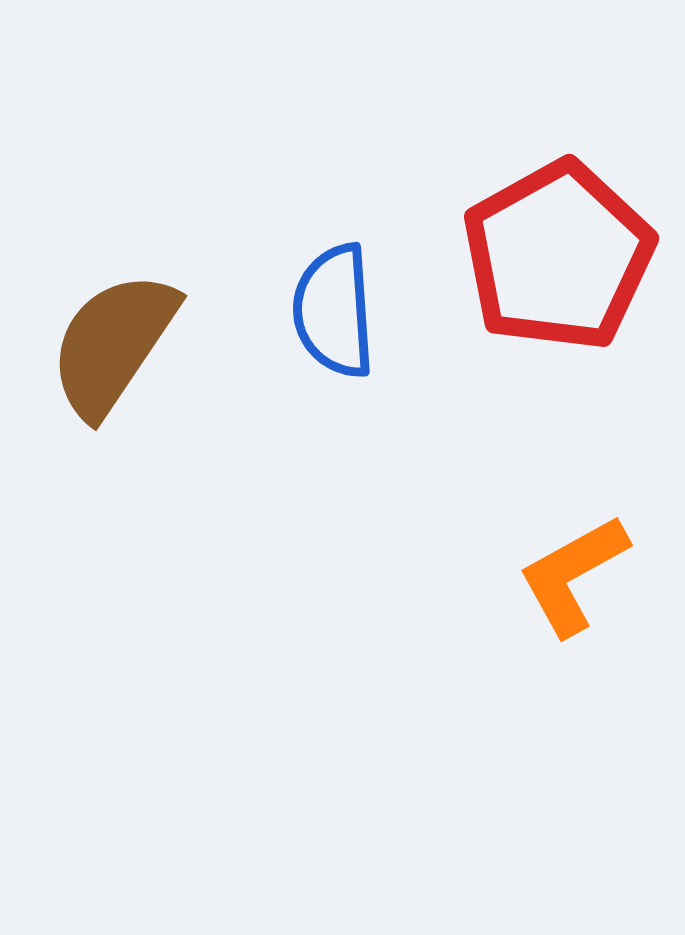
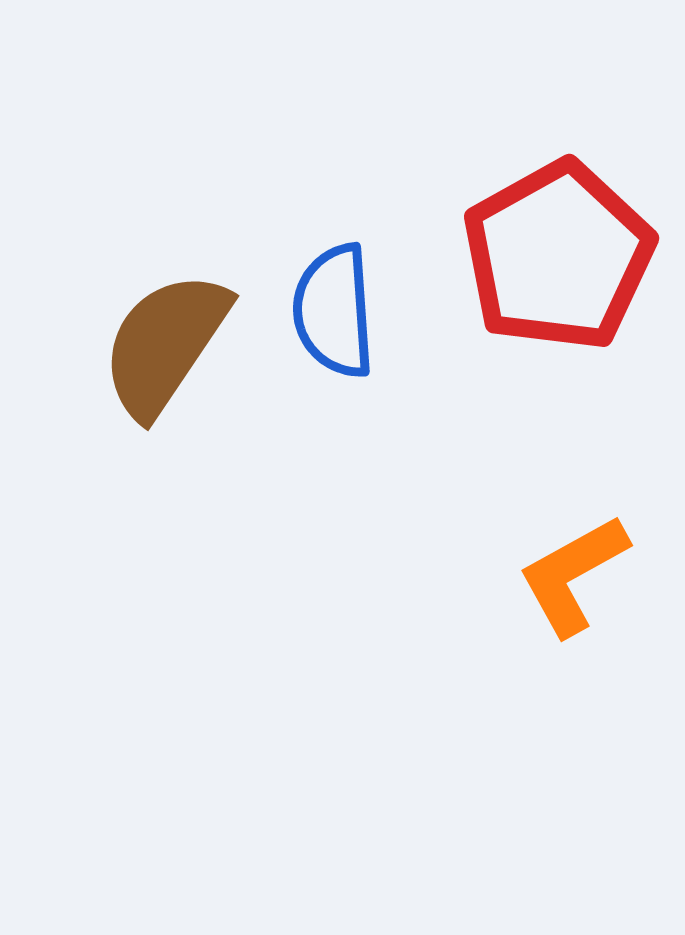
brown semicircle: moved 52 px right
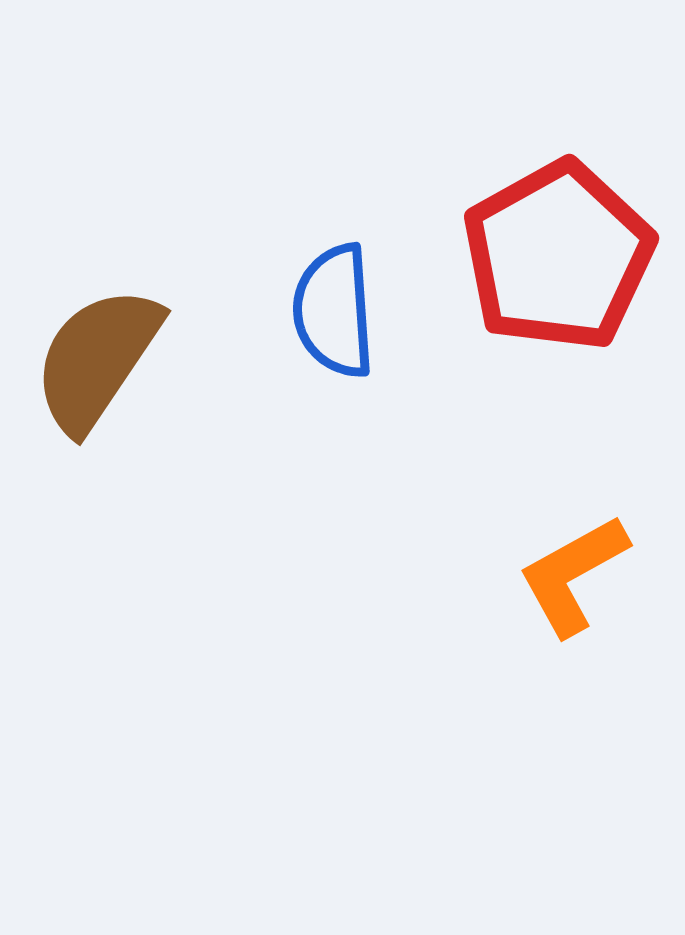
brown semicircle: moved 68 px left, 15 px down
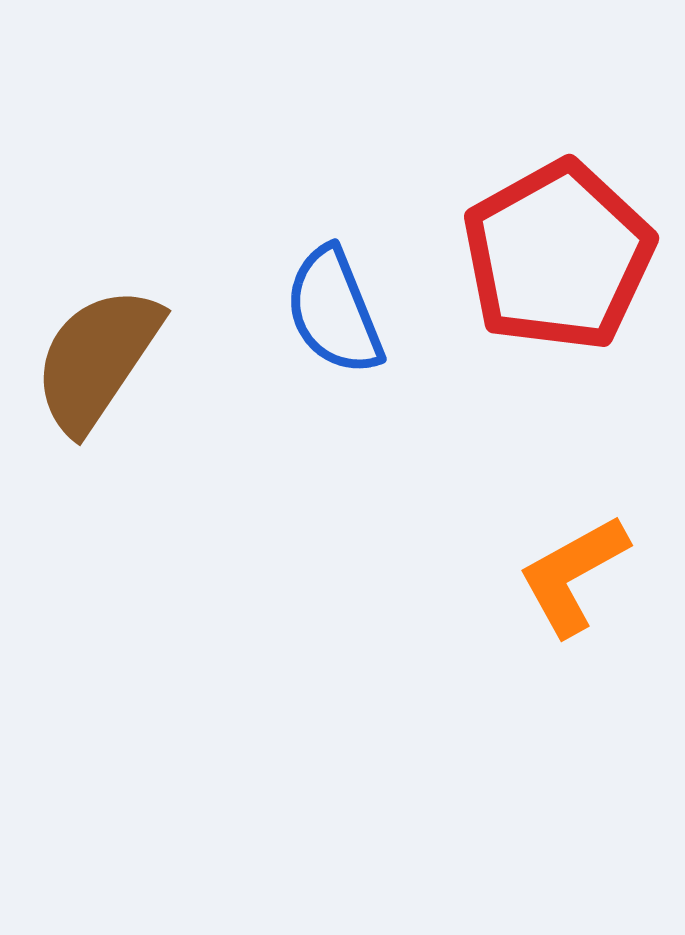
blue semicircle: rotated 18 degrees counterclockwise
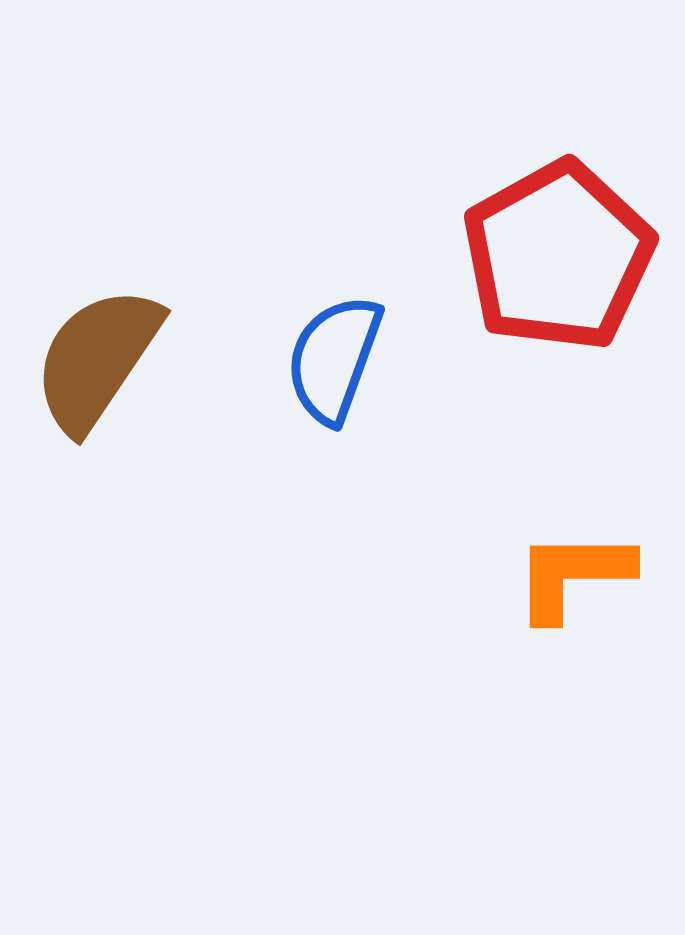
blue semicircle: moved 48 px down; rotated 42 degrees clockwise
orange L-shape: rotated 29 degrees clockwise
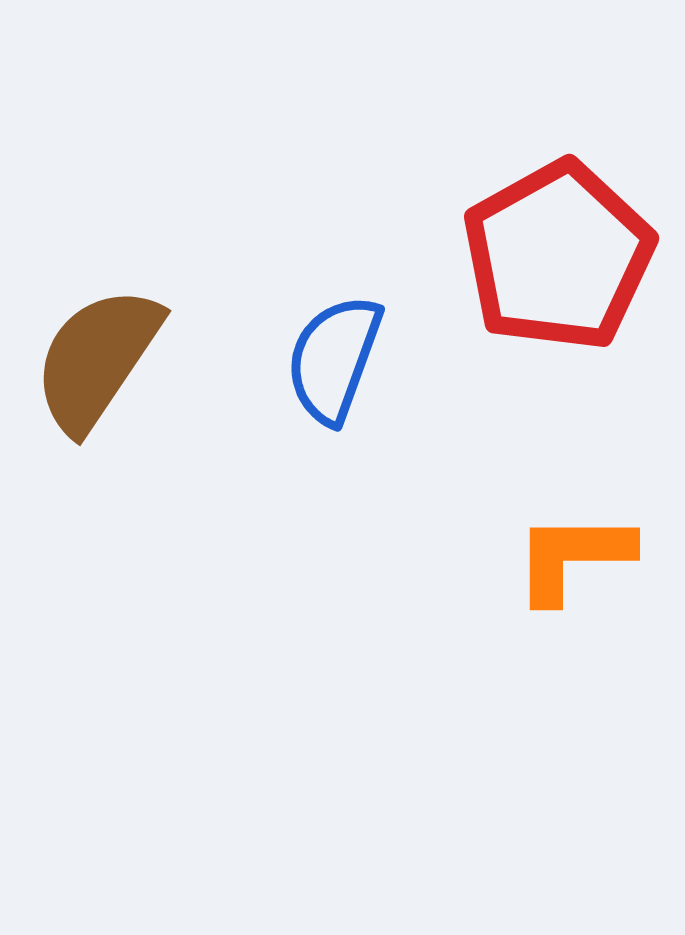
orange L-shape: moved 18 px up
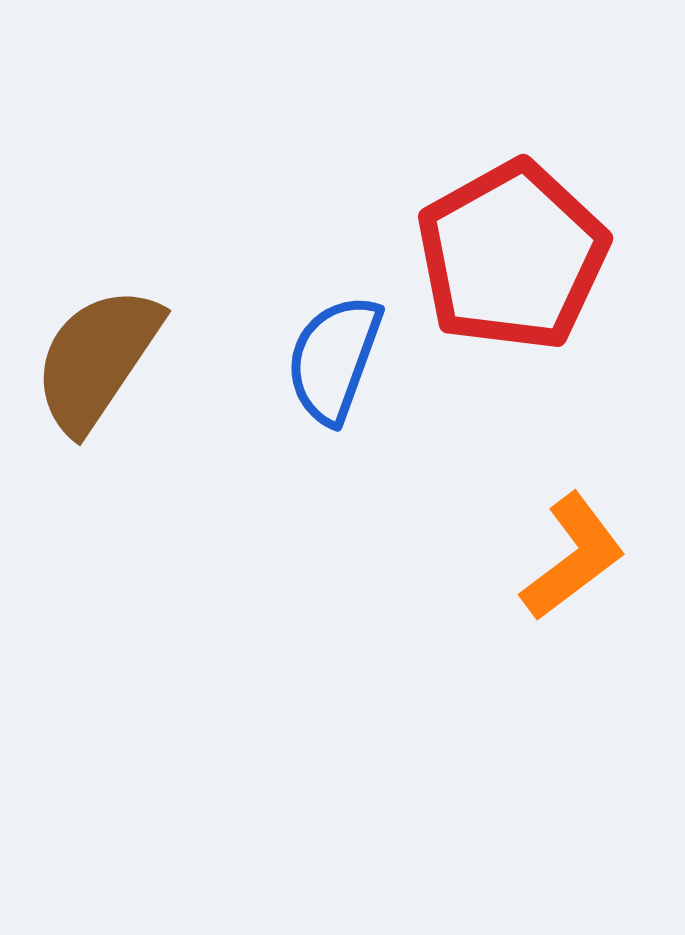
red pentagon: moved 46 px left
orange L-shape: rotated 143 degrees clockwise
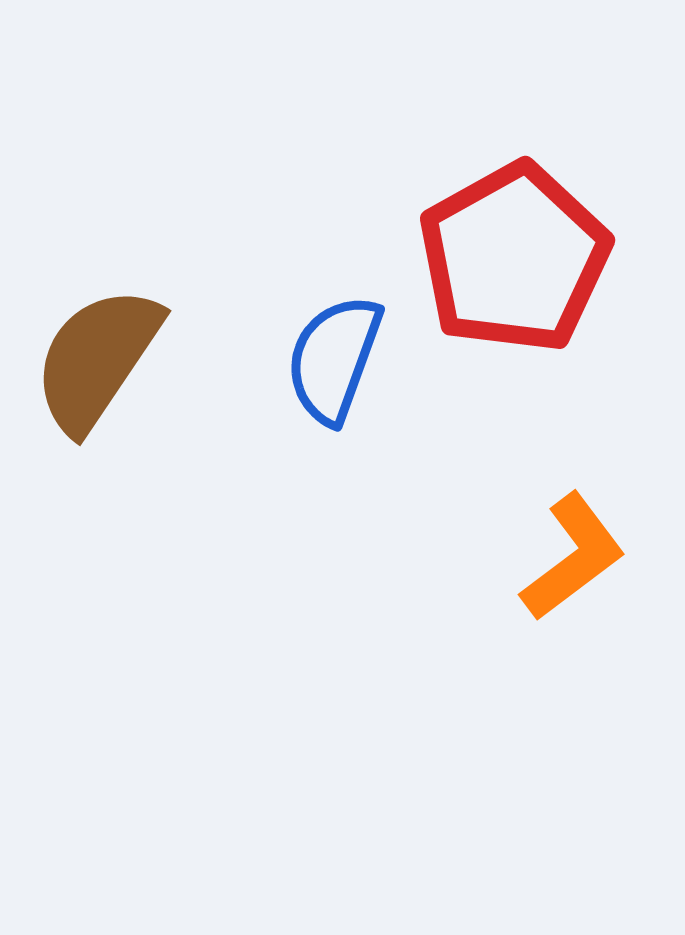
red pentagon: moved 2 px right, 2 px down
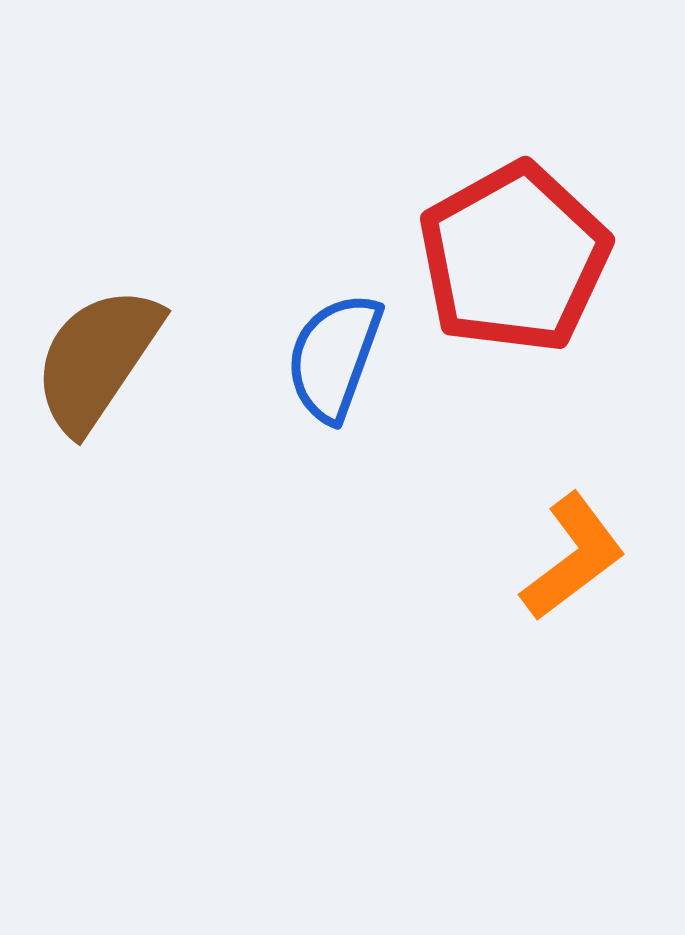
blue semicircle: moved 2 px up
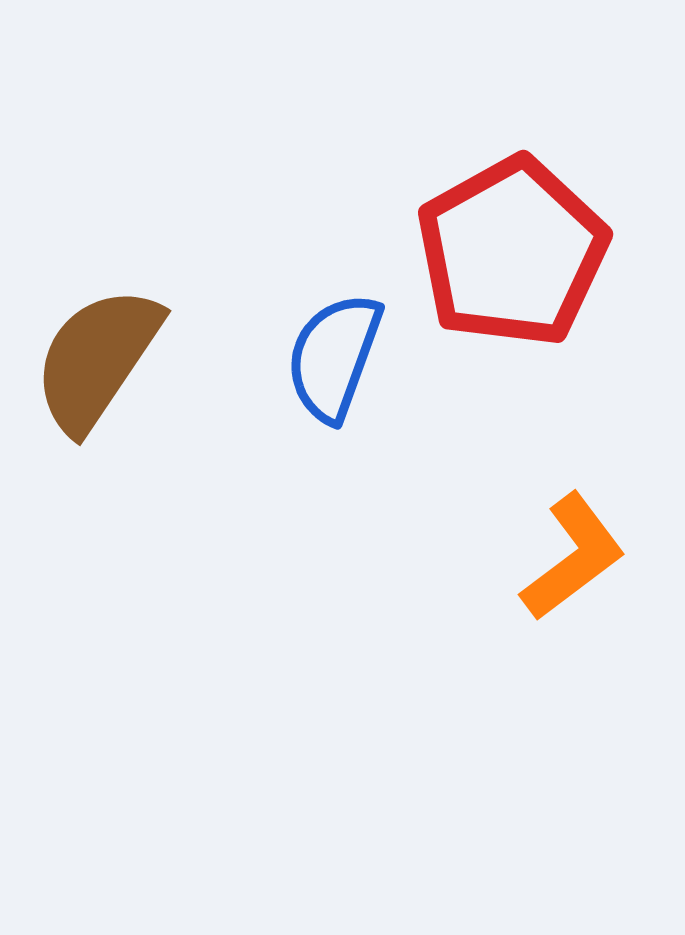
red pentagon: moved 2 px left, 6 px up
